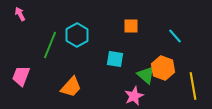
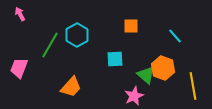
green line: rotated 8 degrees clockwise
cyan square: rotated 12 degrees counterclockwise
pink trapezoid: moved 2 px left, 8 px up
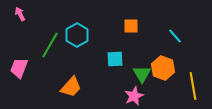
green triangle: moved 4 px left, 1 px up; rotated 18 degrees clockwise
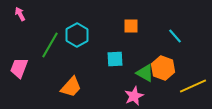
green triangle: moved 3 px right, 1 px up; rotated 30 degrees counterclockwise
yellow line: rotated 76 degrees clockwise
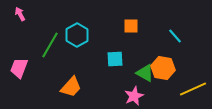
orange hexagon: rotated 10 degrees counterclockwise
yellow line: moved 3 px down
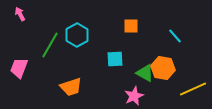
orange trapezoid: rotated 30 degrees clockwise
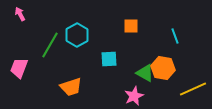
cyan line: rotated 21 degrees clockwise
cyan square: moved 6 px left
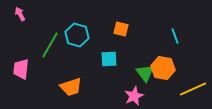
orange square: moved 10 px left, 3 px down; rotated 14 degrees clockwise
cyan hexagon: rotated 15 degrees counterclockwise
pink trapezoid: moved 2 px right, 1 px down; rotated 15 degrees counterclockwise
green triangle: rotated 24 degrees clockwise
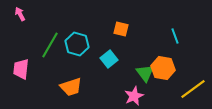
cyan hexagon: moved 9 px down
cyan square: rotated 36 degrees counterclockwise
yellow line: rotated 12 degrees counterclockwise
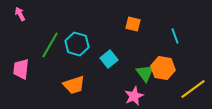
orange square: moved 12 px right, 5 px up
orange trapezoid: moved 3 px right, 2 px up
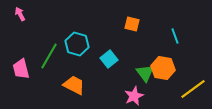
orange square: moved 1 px left
green line: moved 1 px left, 11 px down
pink trapezoid: rotated 20 degrees counterclockwise
orange trapezoid: rotated 135 degrees counterclockwise
